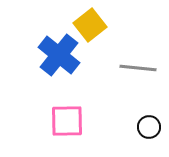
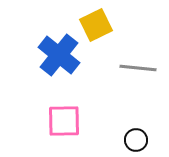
yellow square: moved 6 px right; rotated 12 degrees clockwise
pink square: moved 3 px left
black circle: moved 13 px left, 13 px down
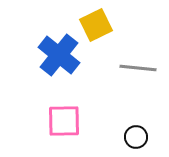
black circle: moved 3 px up
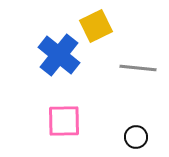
yellow square: moved 1 px down
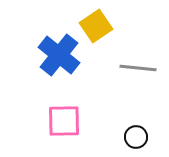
yellow square: rotated 8 degrees counterclockwise
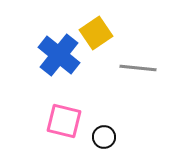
yellow square: moved 7 px down
pink square: rotated 15 degrees clockwise
black circle: moved 32 px left
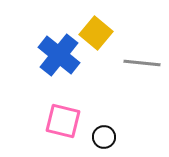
yellow square: rotated 16 degrees counterclockwise
gray line: moved 4 px right, 5 px up
pink square: moved 1 px left
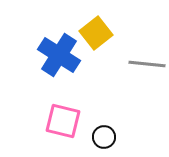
yellow square: rotated 12 degrees clockwise
blue cross: rotated 6 degrees counterclockwise
gray line: moved 5 px right, 1 px down
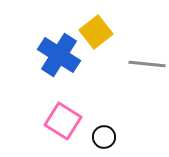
yellow square: moved 1 px up
pink square: rotated 18 degrees clockwise
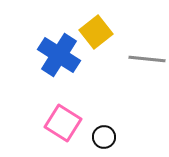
gray line: moved 5 px up
pink square: moved 2 px down
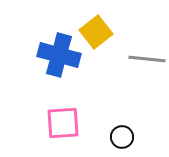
blue cross: rotated 18 degrees counterclockwise
pink square: rotated 36 degrees counterclockwise
black circle: moved 18 px right
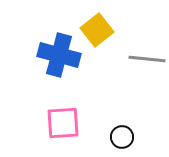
yellow square: moved 1 px right, 2 px up
